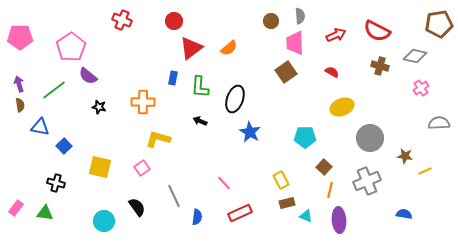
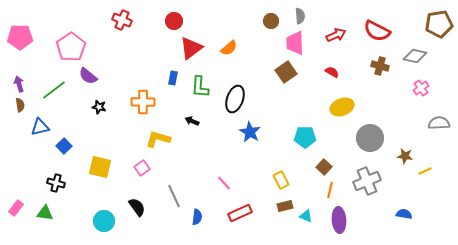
black arrow at (200, 121): moved 8 px left
blue triangle at (40, 127): rotated 24 degrees counterclockwise
brown rectangle at (287, 203): moved 2 px left, 3 px down
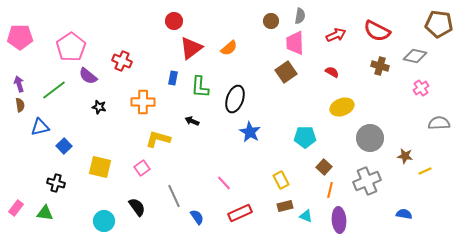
gray semicircle at (300, 16): rotated 14 degrees clockwise
red cross at (122, 20): moved 41 px down
brown pentagon at (439, 24): rotated 16 degrees clockwise
blue semicircle at (197, 217): rotated 42 degrees counterclockwise
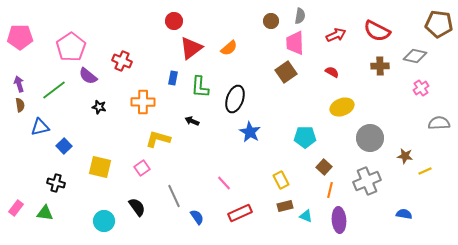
brown cross at (380, 66): rotated 18 degrees counterclockwise
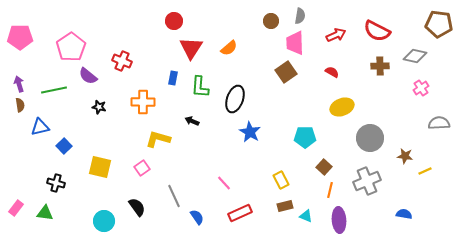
red triangle at (191, 48): rotated 20 degrees counterclockwise
green line at (54, 90): rotated 25 degrees clockwise
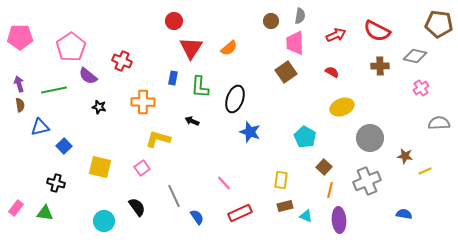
blue star at (250, 132): rotated 10 degrees counterclockwise
cyan pentagon at (305, 137): rotated 30 degrees clockwise
yellow rectangle at (281, 180): rotated 36 degrees clockwise
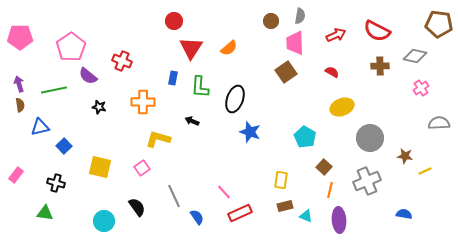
pink line at (224, 183): moved 9 px down
pink rectangle at (16, 208): moved 33 px up
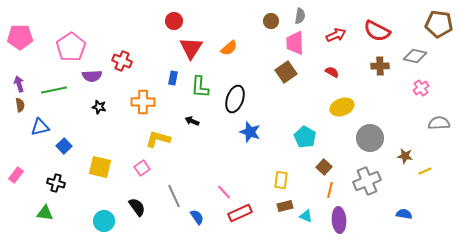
purple semicircle at (88, 76): moved 4 px right; rotated 42 degrees counterclockwise
